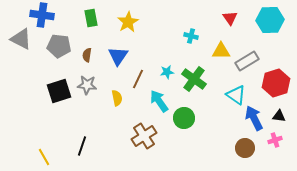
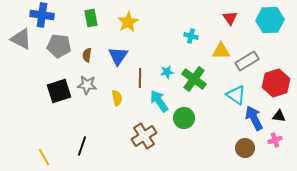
brown line: moved 2 px right, 1 px up; rotated 24 degrees counterclockwise
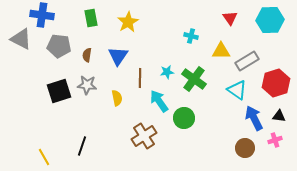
cyan triangle: moved 1 px right, 5 px up
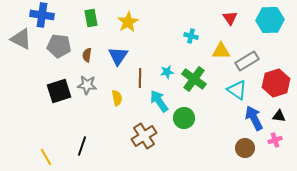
yellow line: moved 2 px right
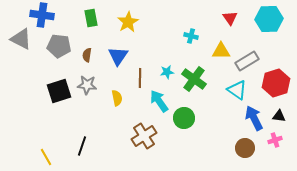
cyan hexagon: moved 1 px left, 1 px up
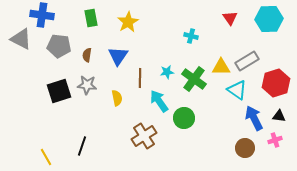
yellow triangle: moved 16 px down
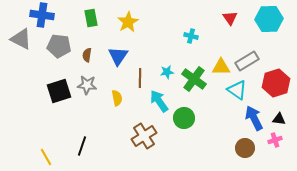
black triangle: moved 3 px down
